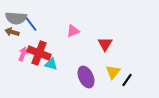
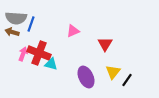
blue line: rotated 56 degrees clockwise
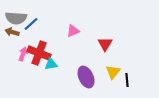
blue line: rotated 28 degrees clockwise
cyan triangle: rotated 24 degrees counterclockwise
black line: rotated 40 degrees counterclockwise
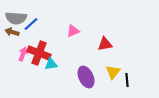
red triangle: rotated 49 degrees clockwise
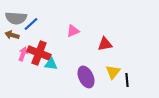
brown arrow: moved 3 px down
cyan triangle: rotated 16 degrees clockwise
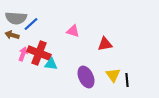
pink triangle: rotated 40 degrees clockwise
yellow triangle: moved 3 px down; rotated 14 degrees counterclockwise
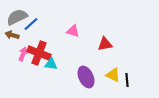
gray semicircle: moved 1 px right, 1 px up; rotated 150 degrees clockwise
yellow triangle: rotated 28 degrees counterclockwise
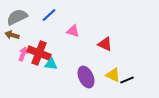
blue line: moved 18 px right, 9 px up
red triangle: rotated 35 degrees clockwise
black line: rotated 72 degrees clockwise
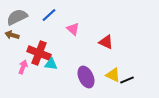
pink triangle: moved 2 px up; rotated 24 degrees clockwise
red triangle: moved 1 px right, 2 px up
pink arrow: moved 13 px down
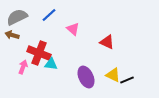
red triangle: moved 1 px right
